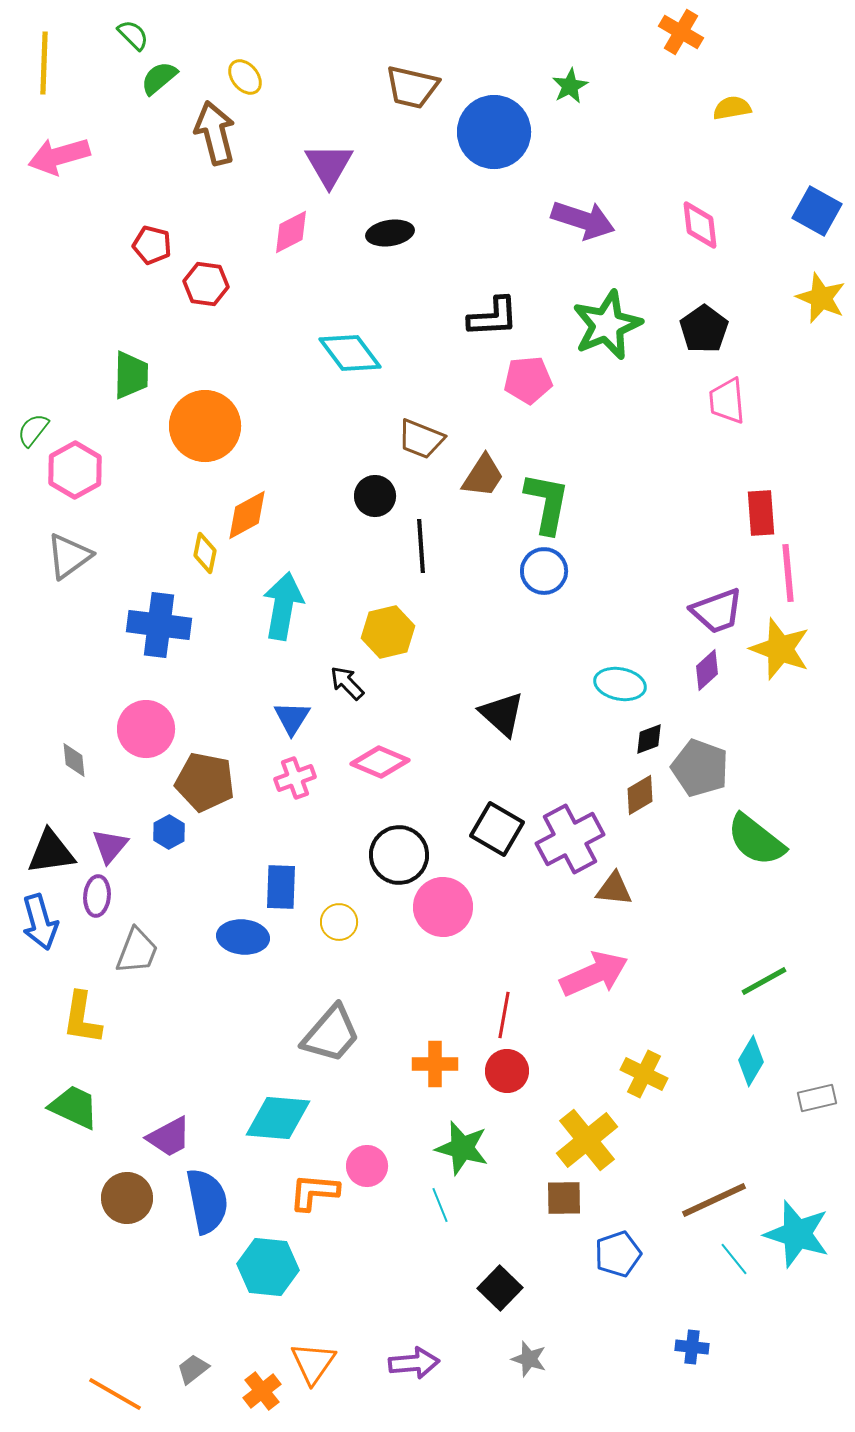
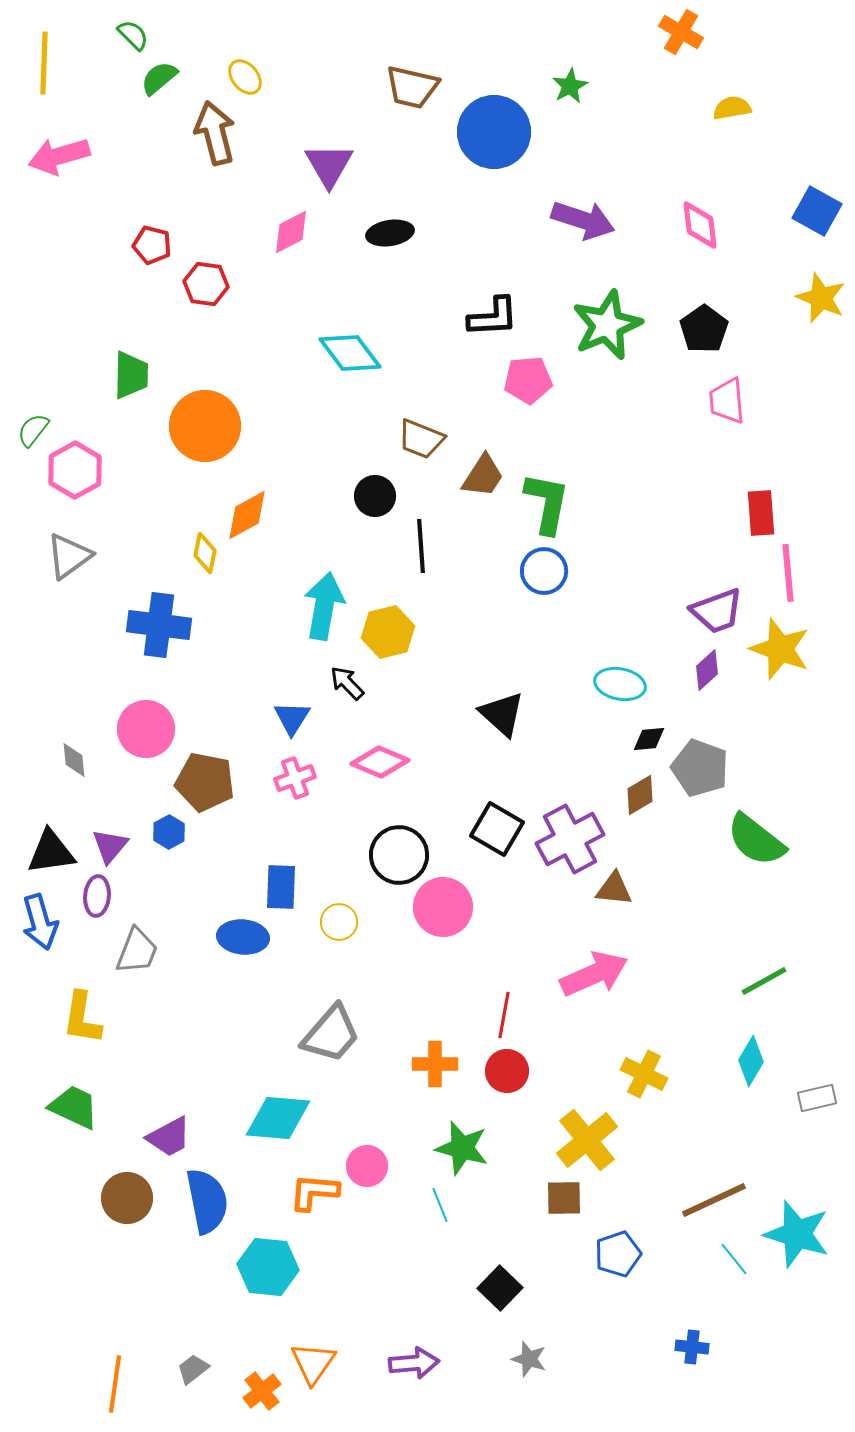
cyan arrow at (283, 606): moved 41 px right
black diamond at (649, 739): rotated 16 degrees clockwise
orange line at (115, 1394): moved 10 px up; rotated 68 degrees clockwise
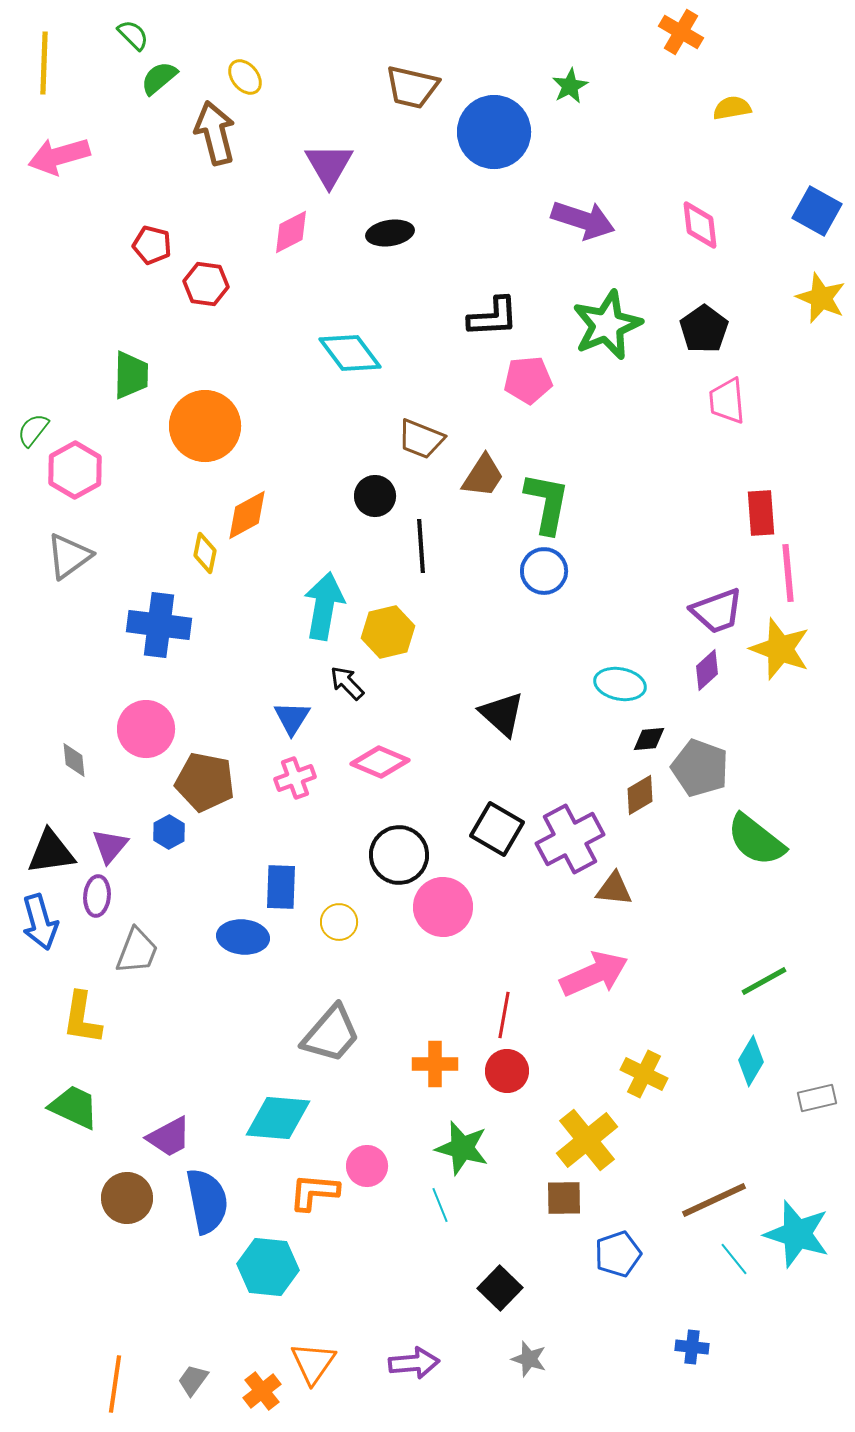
gray trapezoid at (193, 1369): moved 11 px down; rotated 16 degrees counterclockwise
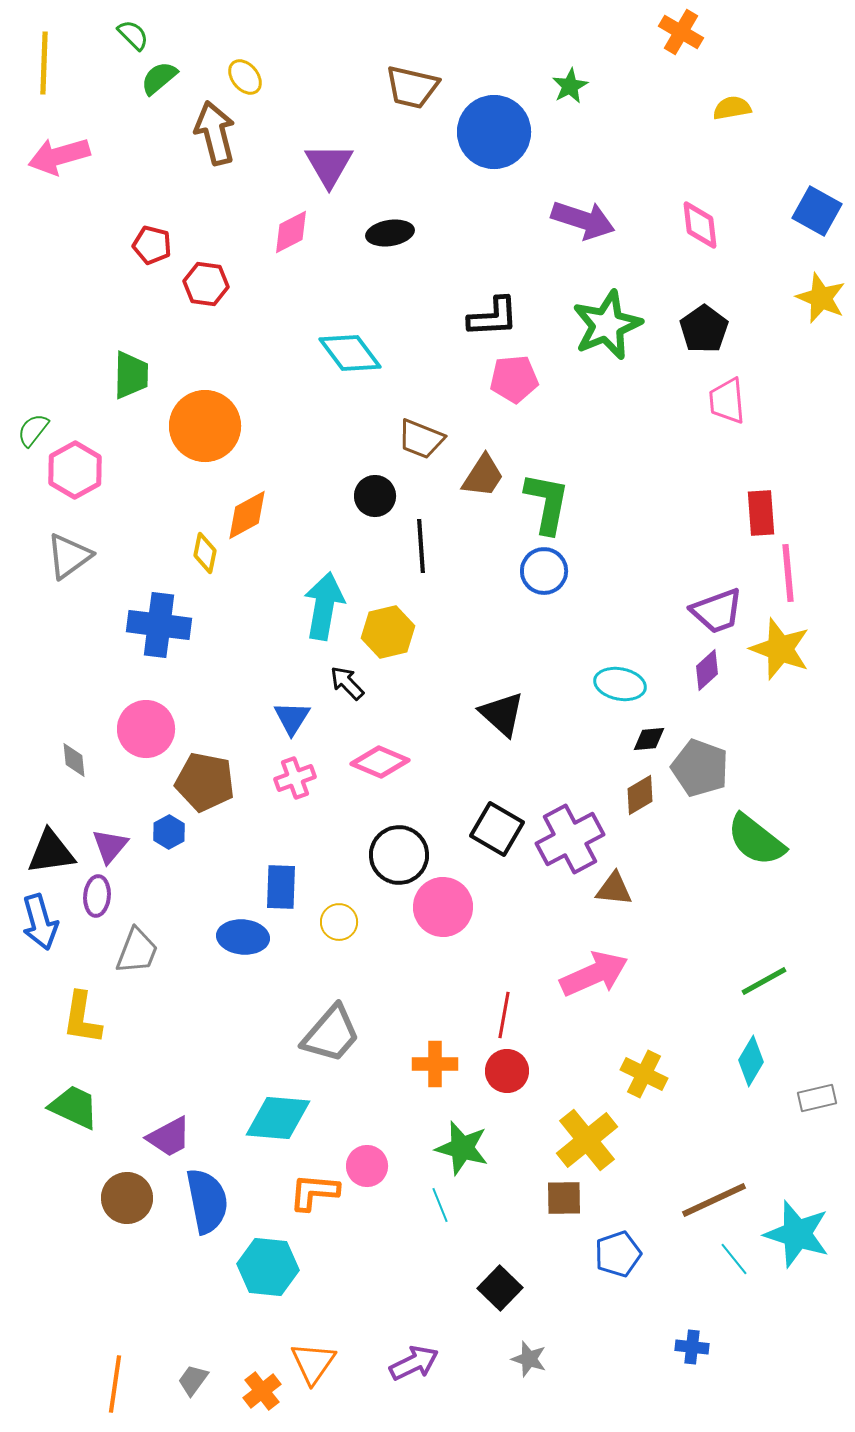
pink pentagon at (528, 380): moved 14 px left, 1 px up
purple arrow at (414, 1363): rotated 21 degrees counterclockwise
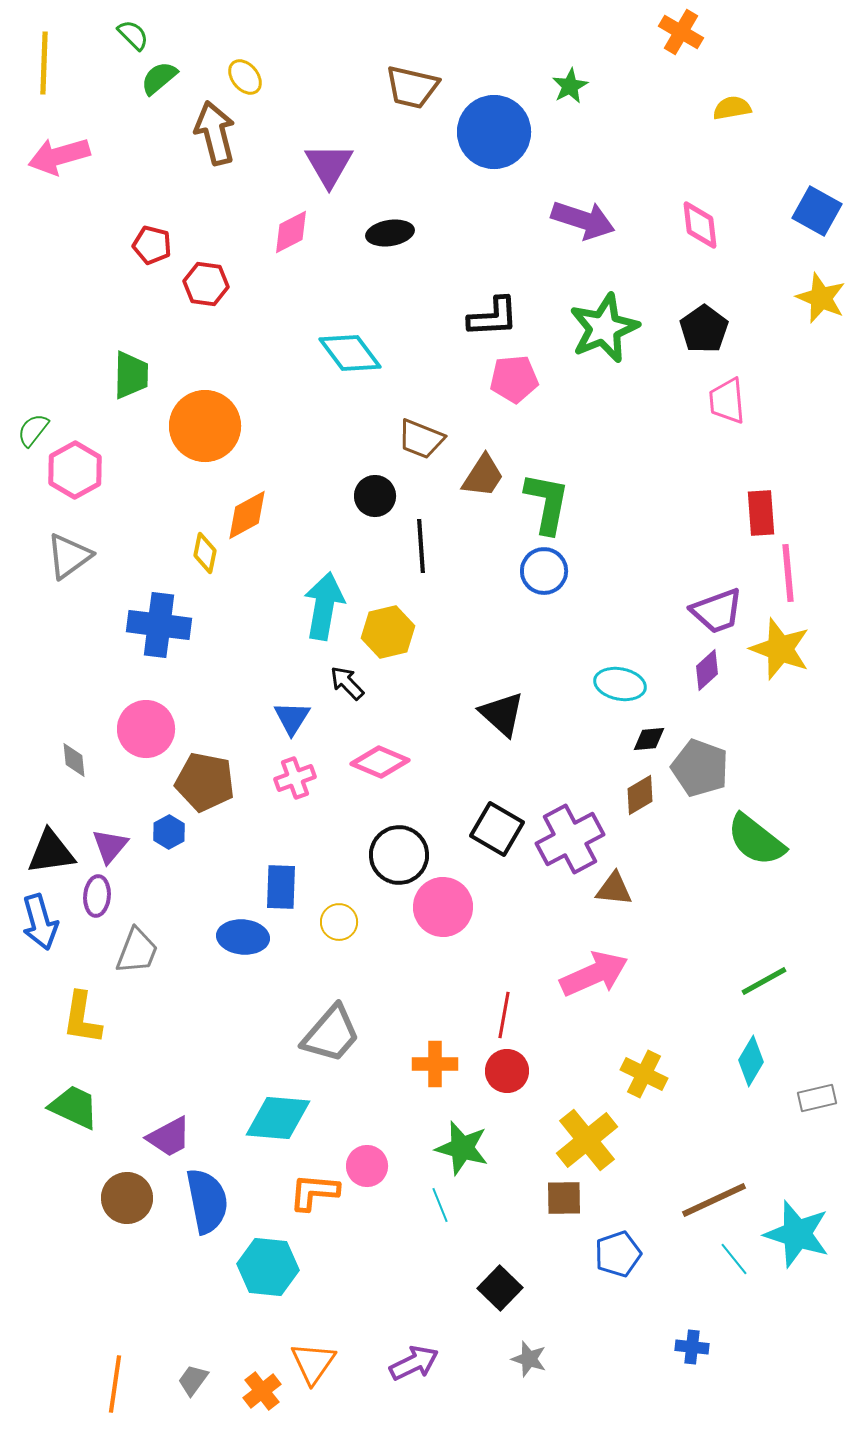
green star at (607, 325): moved 3 px left, 3 px down
